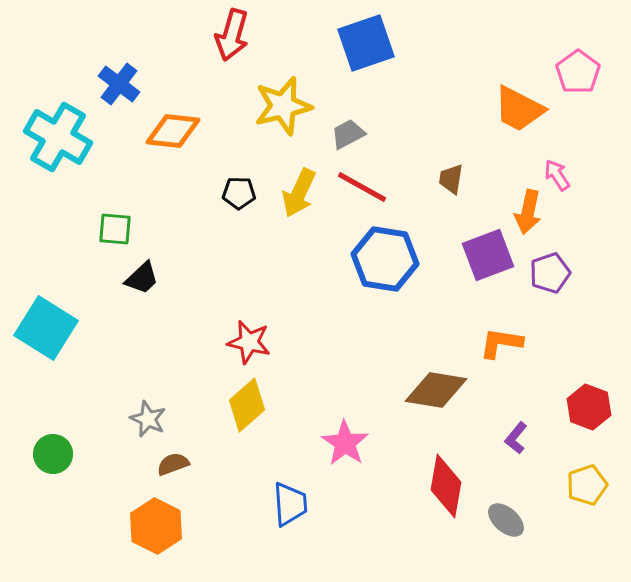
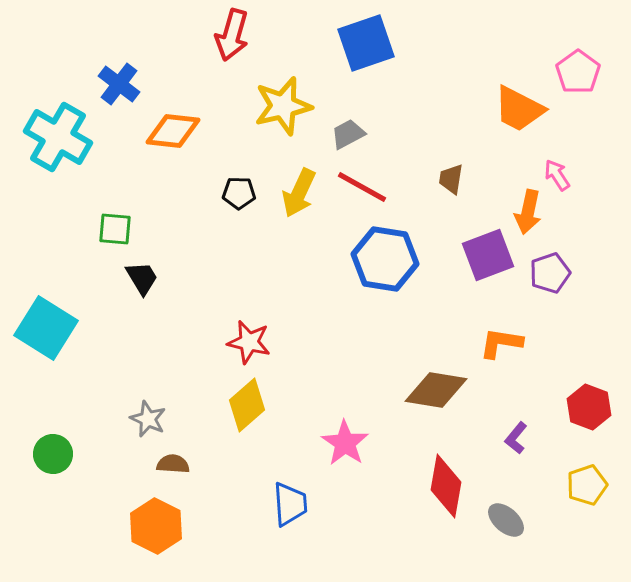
black trapezoid: rotated 78 degrees counterclockwise
brown semicircle: rotated 24 degrees clockwise
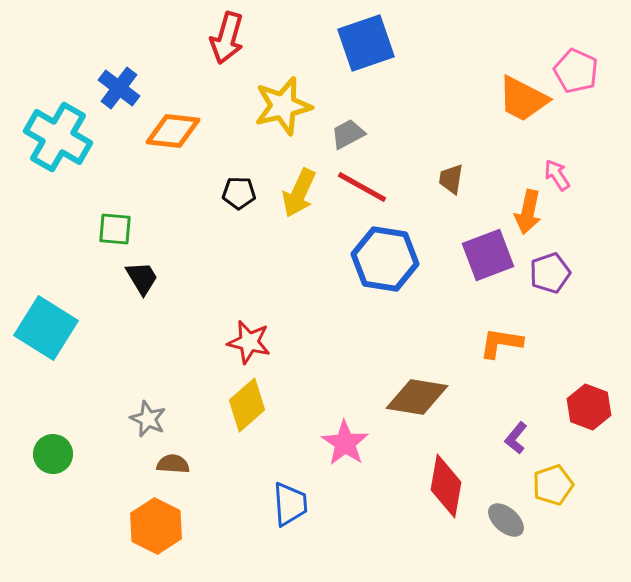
red arrow: moved 5 px left, 3 px down
pink pentagon: moved 2 px left, 1 px up; rotated 12 degrees counterclockwise
blue cross: moved 4 px down
orange trapezoid: moved 4 px right, 10 px up
brown diamond: moved 19 px left, 7 px down
yellow pentagon: moved 34 px left
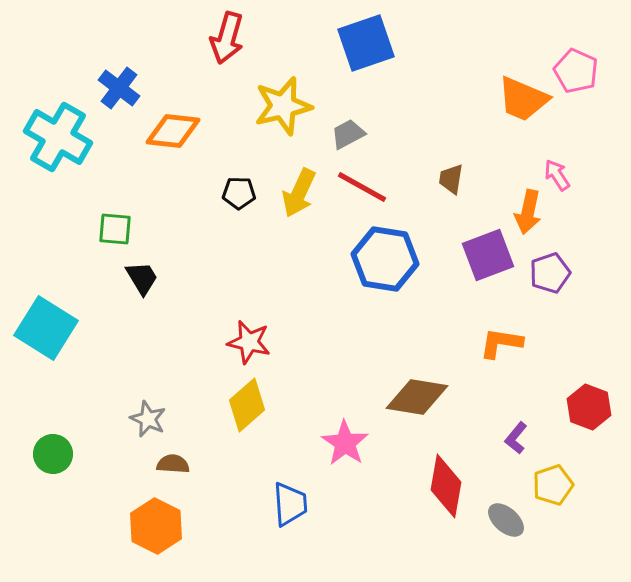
orange trapezoid: rotated 4 degrees counterclockwise
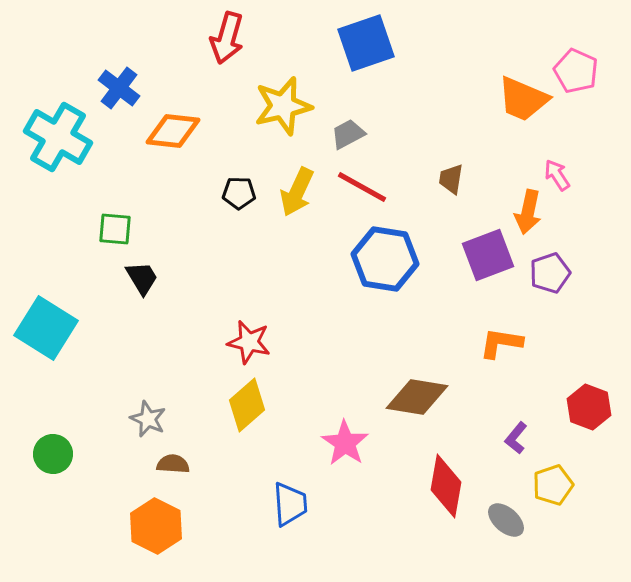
yellow arrow: moved 2 px left, 1 px up
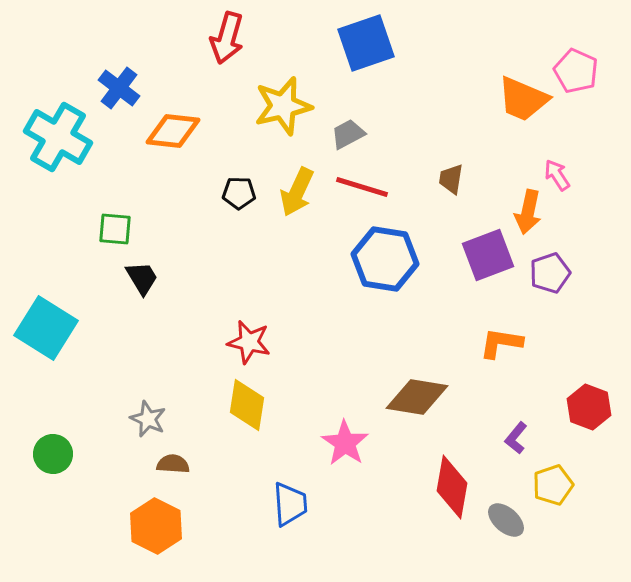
red line: rotated 12 degrees counterclockwise
yellow diamond: rotated 40 degrees counterclockwise
red diamond: moved 6 px right, 1 px down
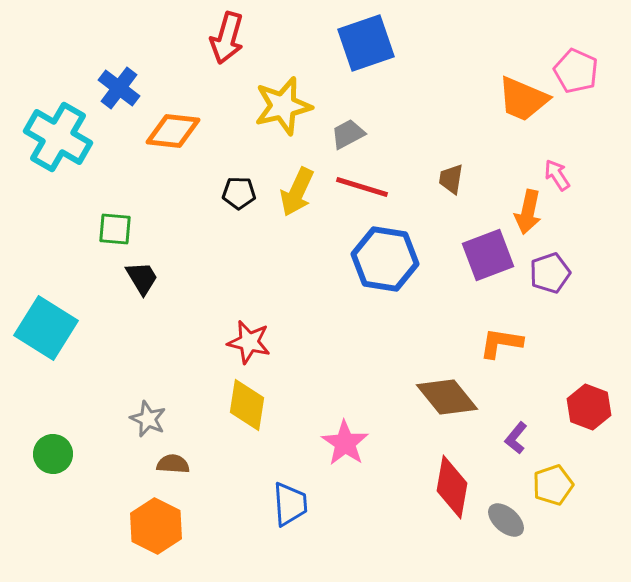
brown diamond: moved 30 px right; rotated 42 degrees clockwise
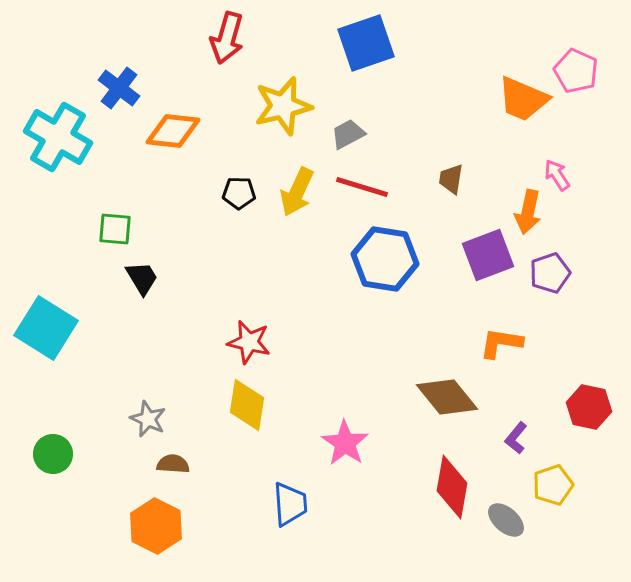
red hexagon: rotated 9 degrees counterclockwise
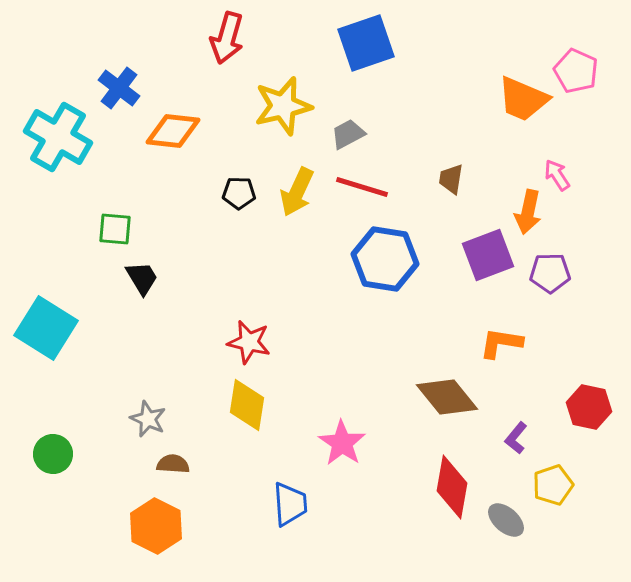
purple pentagon: rotated 18 degrees clockwise
pink star: moved 3 px left
